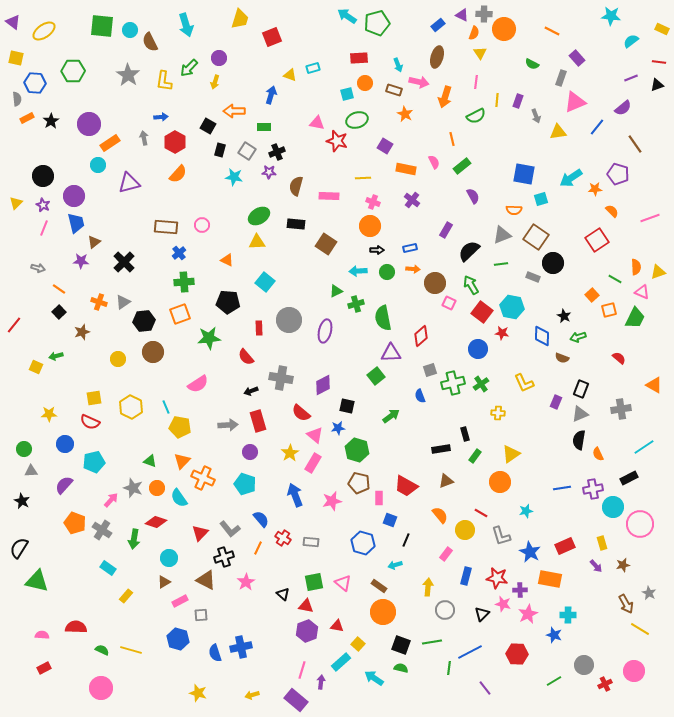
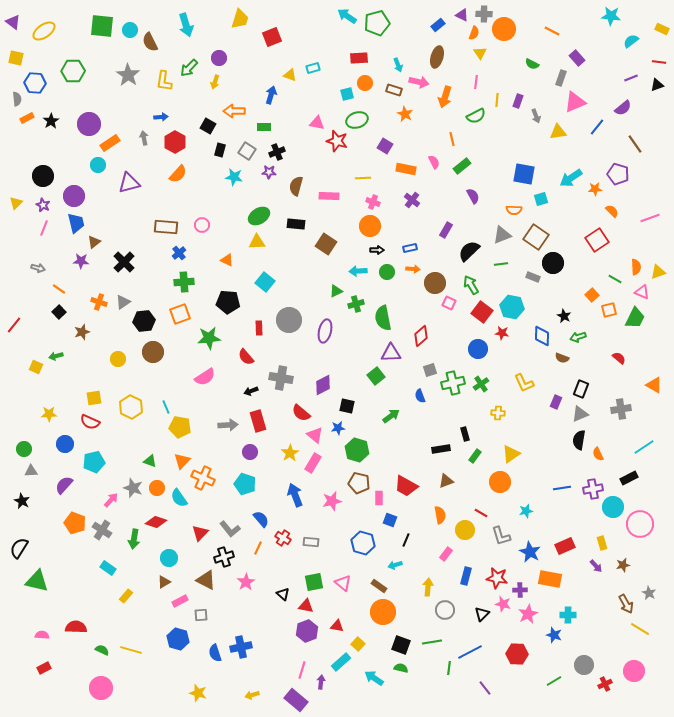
pink semicircle at (198, 384): moved 7 px right, 7 px up
orange semicircle at (440, 515): rotated 30 degrees clockwise
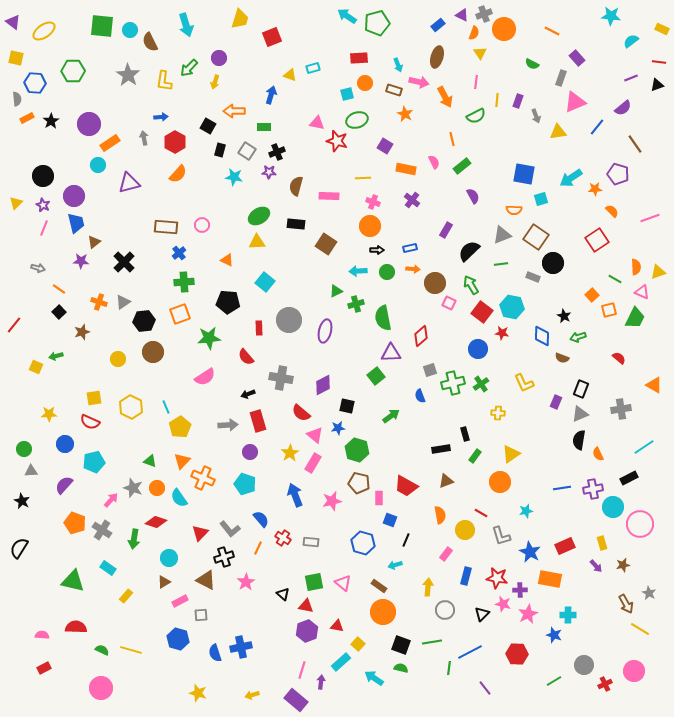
gray cross at (484, 14): rotated 21 degrees counterclockwise
orange arrow at (445, 97): rotated 45 degrees counterclockwise
black arrow at (251, 391): moved 3 px left, 3 px down
yellow pentagon at (180, 427): rotated 30 degrees clockwise
green triangle at (37, 581): moved 36 px right
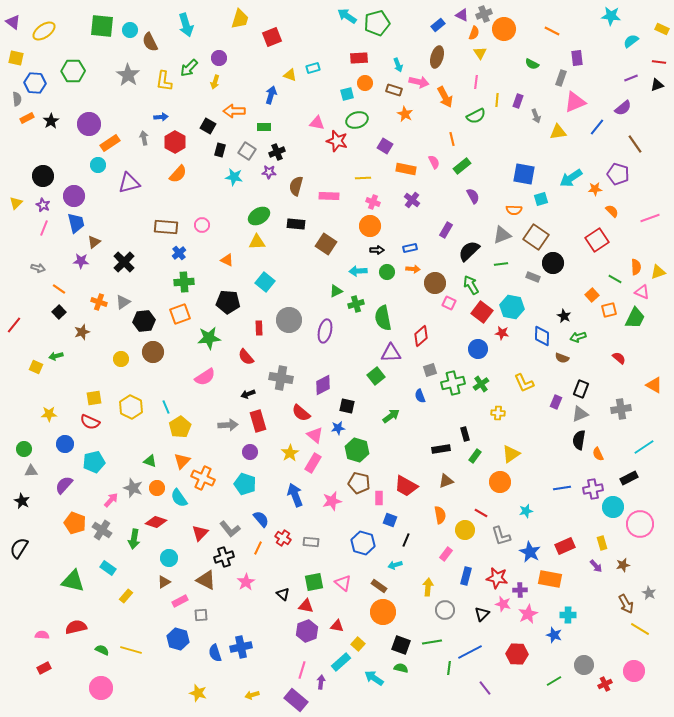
purple rectangle at (577, 58): rotated 35 degrees clockwise
yellow circle at (118, 359): moved 3 px right
red semicircle at (76, 627): rotated 15 degrees counterclockwise
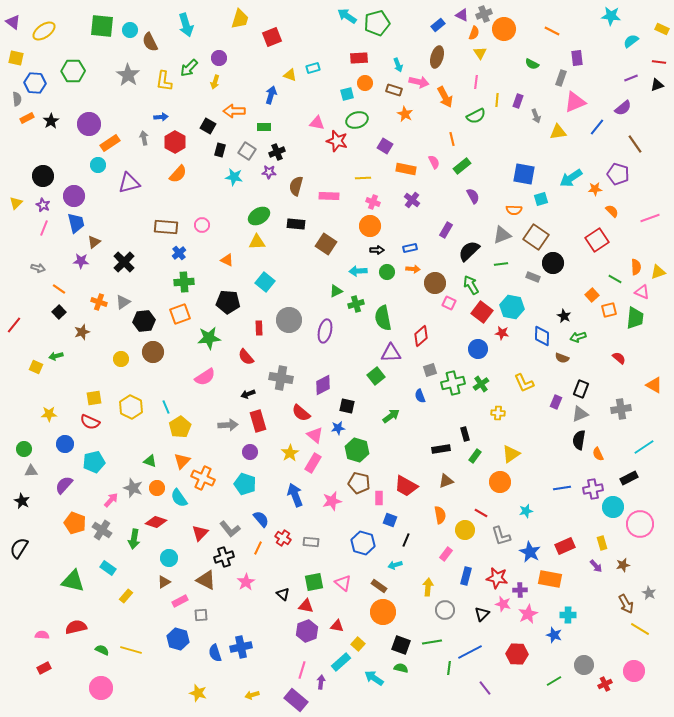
green trapezoid at (635, 318): rotated 20 degrees counterclockwise
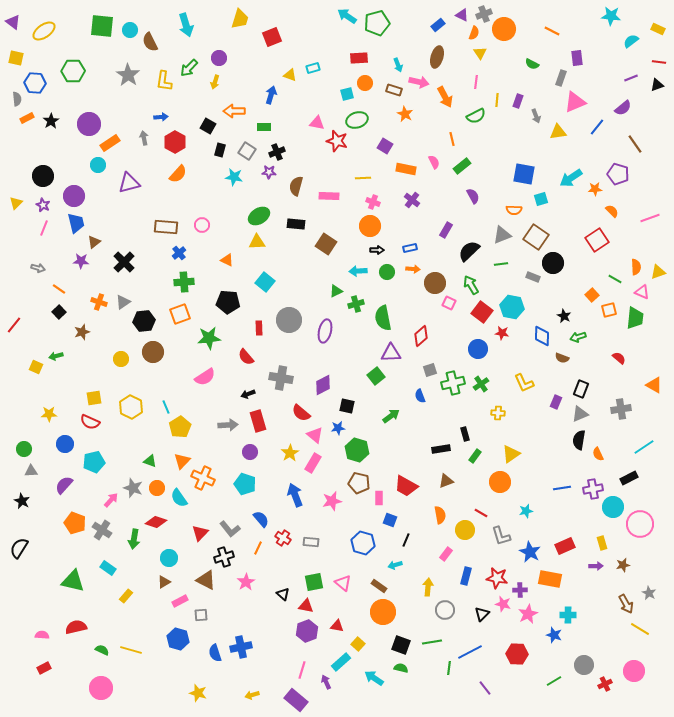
yellow rectangle at (662, 29): moved 4 px left
purple arrow at (596, 566): rotated 48 degrees counterclockwise
purple arrow at (321, 682): moved 5 px right; rotated 32 degrees counterclockwise
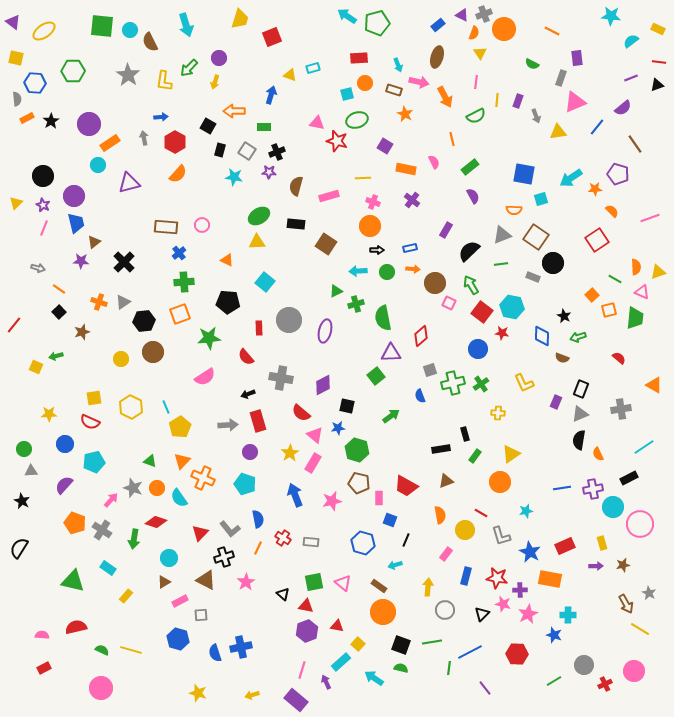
green rectangle at (462, 166): moved 8 px right, 1 px down
pink rectangle at (329, 196): rotated 18 degrees counterclockwise
blue semicircle at (261, 519): moved 3 px left; rotated 30 degrees clockwise
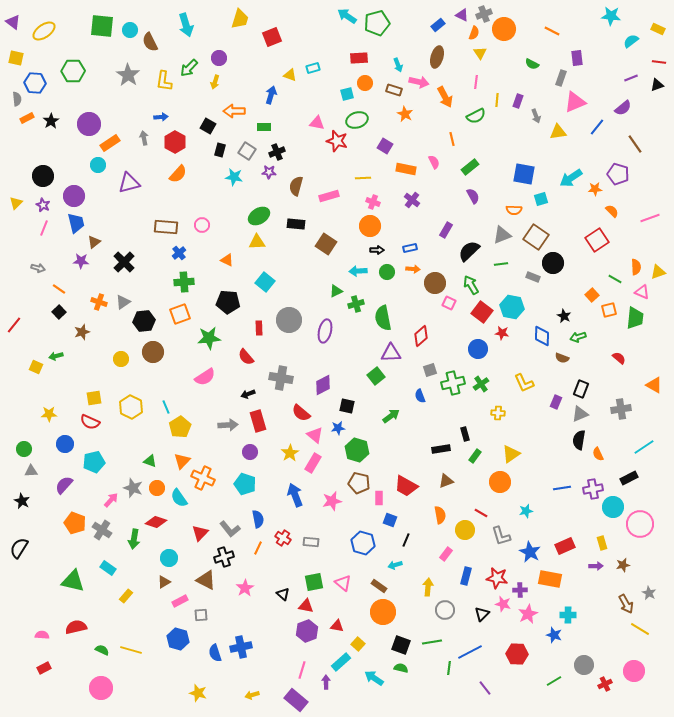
pink star at (246, 582): moved 1 px left, 6 px down
purple arrow at (326, 682): rotated 24 degrees clockwise
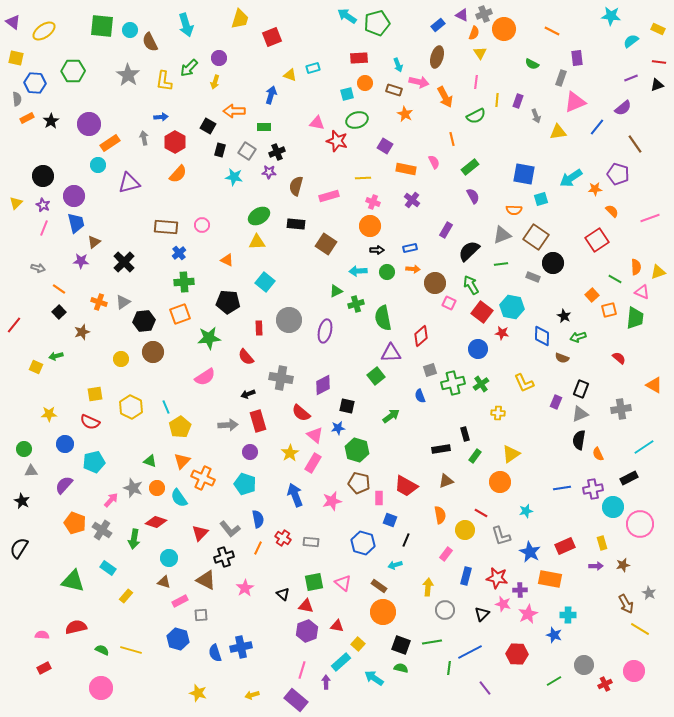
yellow square at (94, 398): moved 1 px right, 4 px up
brown triangle at (164, 582): rotated 48 degrees clockwise
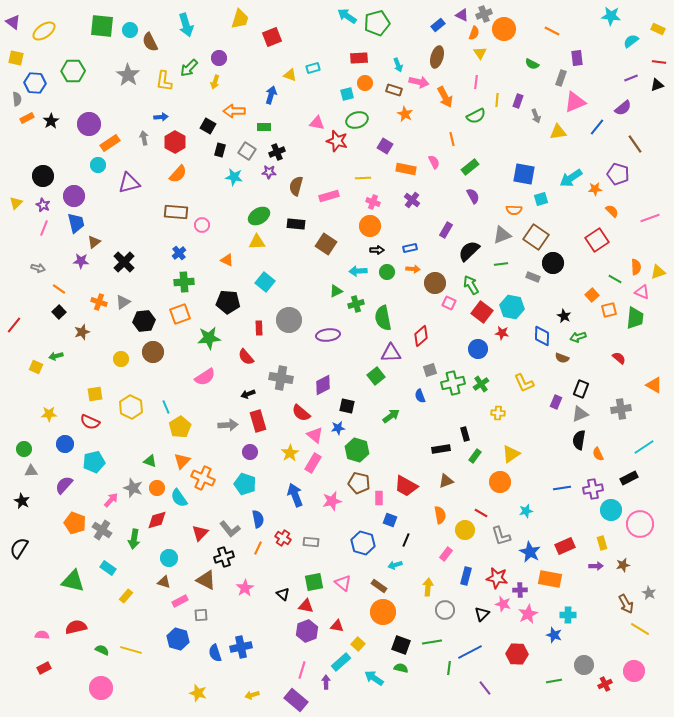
brown rectangle at (166, 227): moved 10 px right, 15 px up
purple ellipse at (325, 331): moved 3 px right, 4 px down; rotated 70 degrees clockwise
cyan circle at (613, 507): moved 2 px left, 3 px down
red diamond at (156, 522): moved 1 px right, 2 px up; rotated 35 degrees counterclockwise
green line at (554, 681): rotated 21 degrees clockwise
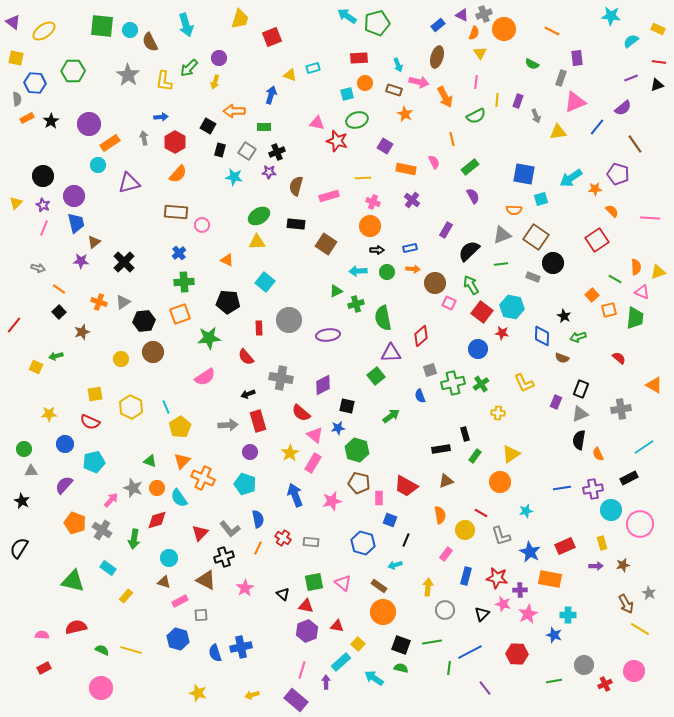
pink line at (650, 218): rotated 24 degrees clockwise
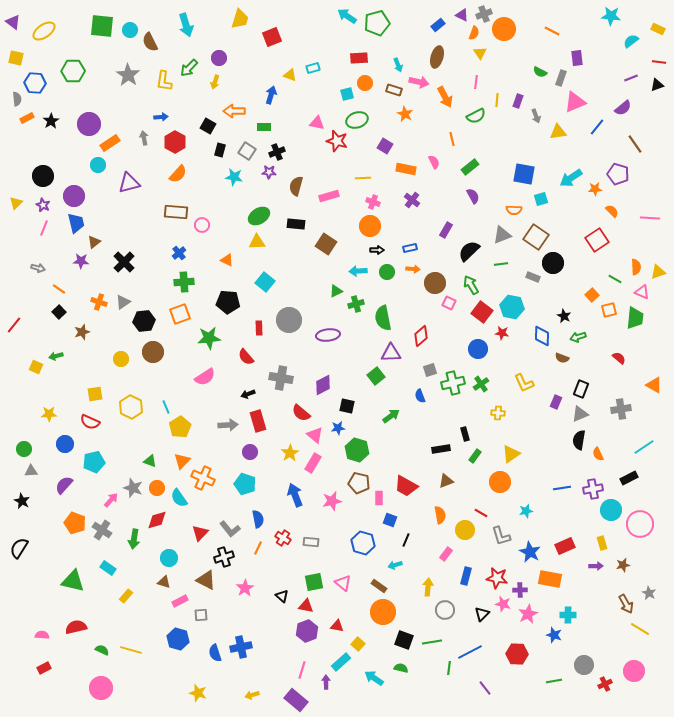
green semicircle at (532, 64): moved 8 px right, 8 px down
black triangle at (283, 594): moved 1 px left, 2 px down
black square at (401, 645): moved 3 px right, 5 px up
